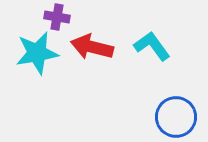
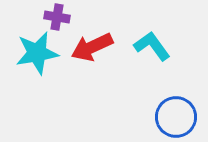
red arrow: rotated 39 degrees counterclockwise
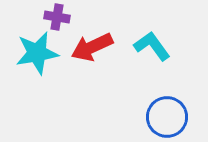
blue circle: moved 9 px left
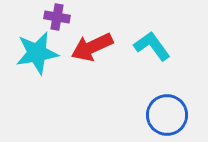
blue circle: moved 2 px up
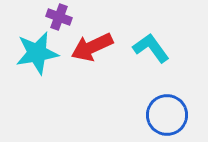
purple cross: moved 2 px right; rotated 10 degrees clockwise
cyan L-shape: moved 1 px left, 2 px down
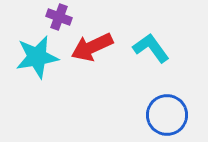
cyan star: moved 4 px down
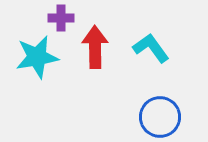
purple cross: moved 2 px right, 1 px down; rotated 20 degrees counterclockwise
red arrow: moved 3 px right; rotated 114 degrees clockwise
blue circle: moved 7 px left, 2 px down
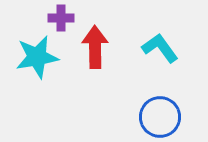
cyan L-shape: moved 9 px right
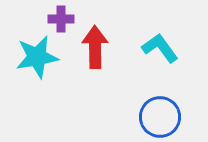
purple cross: moved 1 px down
